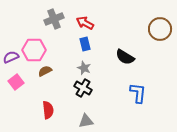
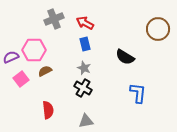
brown circle: moved 2 px left
pink square: moved 5 px right, 3 px up
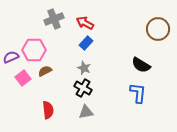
blue rectangle: moved 1 px right, 1 px up; rotated 56 degrees clockwise
black semicircle: moved 16 px right, 8 px down
pink square: moved 2 px right, 1 px up
gray triangle: moved 9 px up
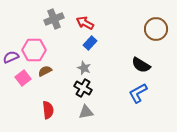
brown circle: moved 2 px left
blue rectangle: moved 4 px right
blue L-shape: rotated 125 degrees counterclockwise
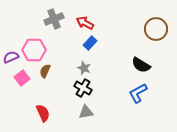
brown semicircle: rotated 40 degrees counterclockwise
pink square: moved 1 px left
red semicircle: moved 5 px left, 3 px down; rotated 18 degrees counterclockwise
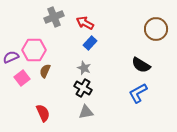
gray cross: moved 2 px up
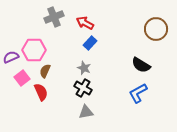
red semicircle: moved 2 px left, 21 px up
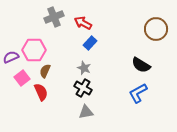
red arrow: moved 2 px left
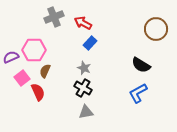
red semicircle: moved 3 px left
